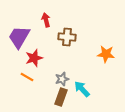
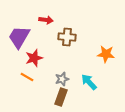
red arrow: rotated 112 degrees clockwise
cyan arrow: moved 7 px right, 7 px up
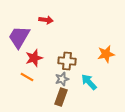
brown cross: moved 24 px down
orange star: rotated 18 degrees counterclockwise
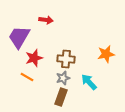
brown cross: moved 1 px left, 2 px up
gray star: moved 1 px right, 1 px up
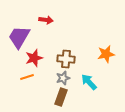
orange line: rotated 48 degrees counterclockwise
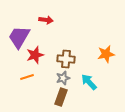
red star: moved 1 px right, 3 px up
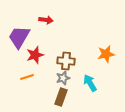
brown cross: moved 2 px down
cyan arrow: moved 1 px right, 1 px down; rotated 12 degrees clockwise
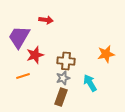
orange line: moved 4 px left, 1 px up
